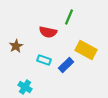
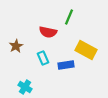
cyan rectangle: moved 1 px left, 2 px up; rotated 48 degrees clockwise
blue rectangle: rotated 35 degrees clockwise
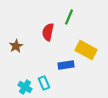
red semicircle: rotated 90 degrees clockwise
cyan rectangle: moved 1 px right, 25 px down
